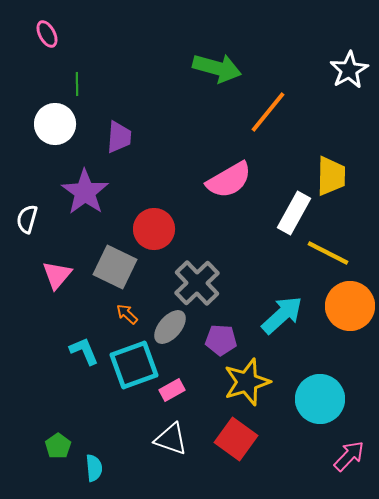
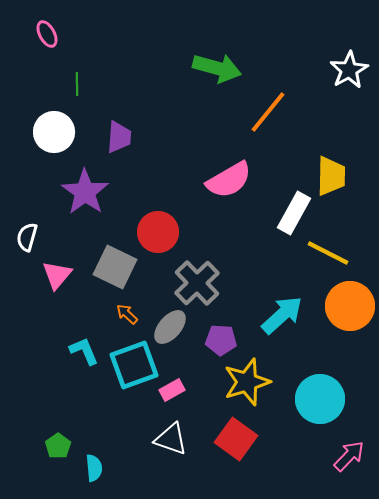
white circle: moved 1 px left, 8 px down
white semicircle: moved 18 px down
red circle: moved 4 px right, 3 px down
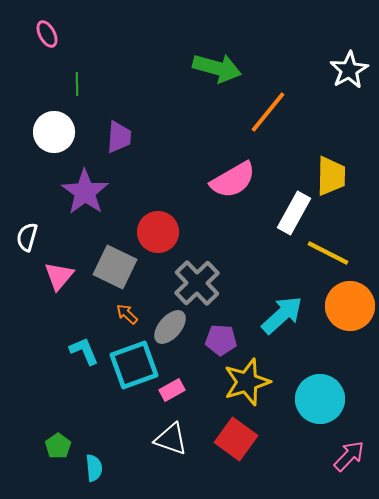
pink semicircle: moved 4 px right
pink triangle: moved 2 px right, 1 px down
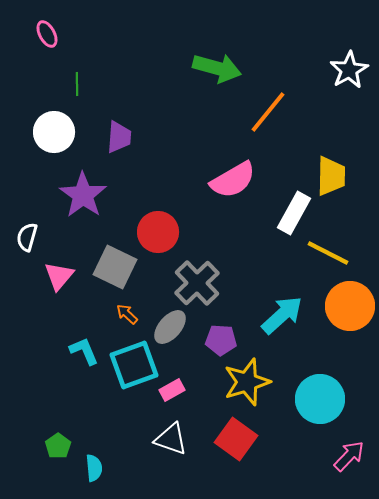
purple star: moved 2 px left, 3 px down
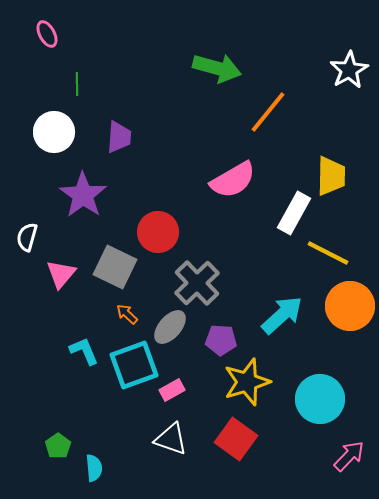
pink triangle: moved 2 px right, 2 px up
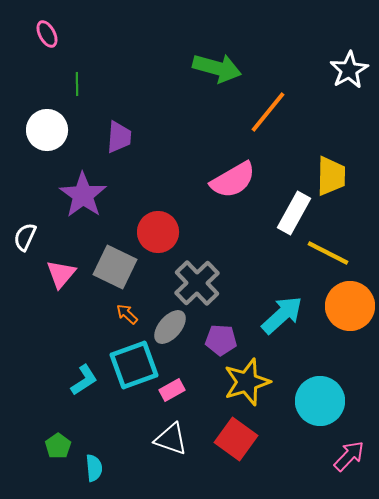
white circle: moved 7 px left, 2 px up
white semicircle: moved 2 px left; rotated 8 degrees clockwise
cyan L-shape: moved 29 px down; rotated 80 degrees clockwise
cyan circle: moved 2 px down
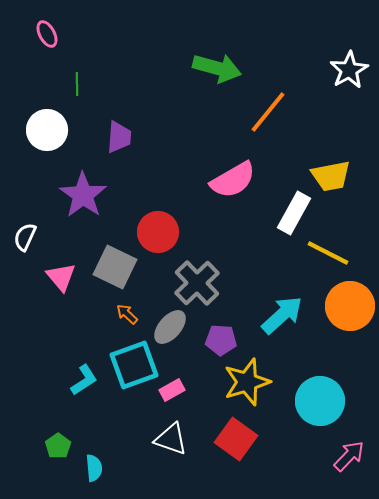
yellow trapezoid: rotated 78 degrees clockwise
pink triangle: moved 3 px down; rotated 20 degrees counterclockwise
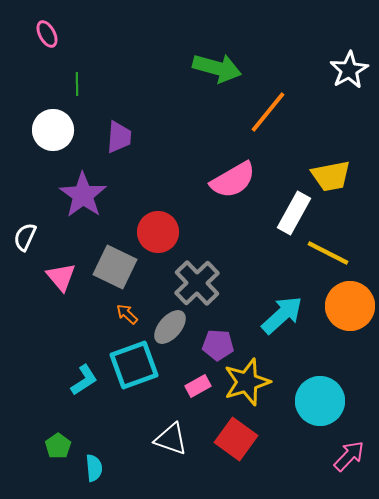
white circle: moved 6 px right
purple pentagon: moved 3 px left, 5 px down
pink rectangle: moved 26 px right, 4 px up
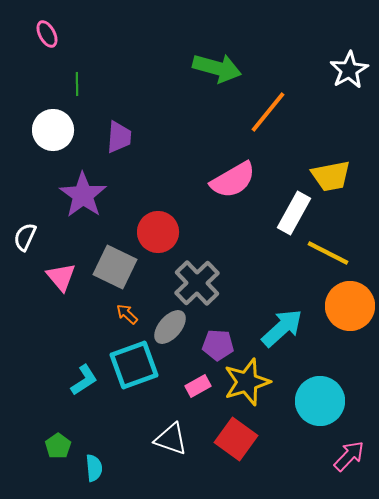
cyan arrow: moved 13 px down
